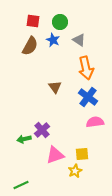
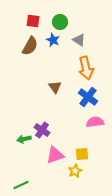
purple cross: rotated 14 degrees counterclockwise
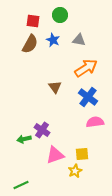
green circle: moved 7 px up
gray triangle: rotated 24 degrees counterclockwise
brown semicircle: moved 2 px up
orange arrow: rotated 110 degrees counterclockwise
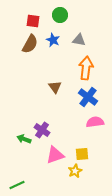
orange arrow: rotated 50 degrees counterclockwise
green arrow: rotated 32 degrees clockwise
green line: moved 4 px left
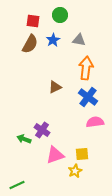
blue star: rotated 16 degrees clockwise
brown triangle: rotated 40 degrees clockwise
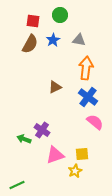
pink semicircle: rotated 48 degrees clockwise
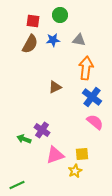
blue star: rotated 24 degrees clockwise
blue cross: moved 4 px right
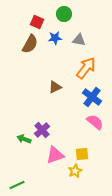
green circle: moved 4 px right, 1 px up
red square: moved 4 px right, 1 px down; rotated 16 degrees clockwise
blue star: moved 2 px right, 2 px up
orange arrow: rotated 30 degrees clockwise
purple cross: rotated 14 degrees clockwise
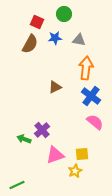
orange arrow: rotated 30 degrees counterclockwise
blue cross: moved 1 px left, 1 px up
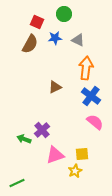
gray triangle: moved 1 px left; rotated 16 degrees clockwise
green line: moved 2 px up
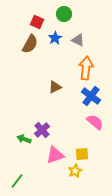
blue star: rotated 24 degrees counterclockwise
green line: moved 2 px up; rotated 28 degrees counterclockwise
